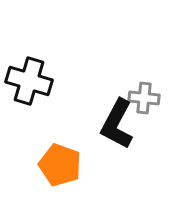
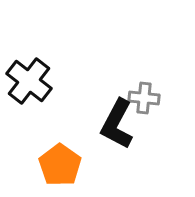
black cross: rotated 21 degrees clockwise
orange pentagon: rotated 15 degrees clockwise
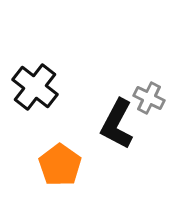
black cross: moved 6 px right, 6 px down
gray cross: moved 5 px right; rotated 20 degrees clockwise
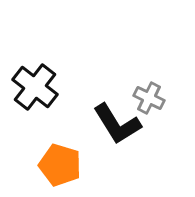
black L-shape: rotated 60 degrees counterclockwise
orange pentagon: rotated 18 degrees counterclockwise
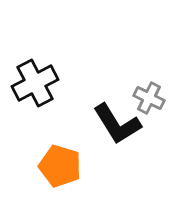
black cross: moved 4 px up; rotated 24 degrees clockwise
orange pentagon: moved 1 px down
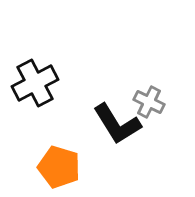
gray cross: moved 4 px down
orange pentagon: moved 1 px left, 1 px down
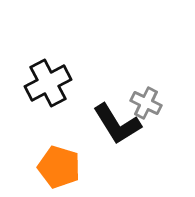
black cross: moved 13 px right
gray cross: moved 3 px left, 1 px down
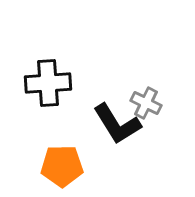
black cross: rotated 24 degrees clockwise
orange pentagon: moved 3 px right, 1 px up; rotated 18 degrees counterclockwise
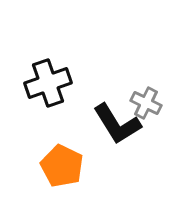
black cross: rotated 15 degrees counterclockwise
orange pentagon: rotated 27 degrees clockwise
